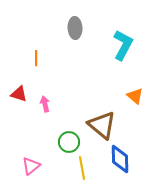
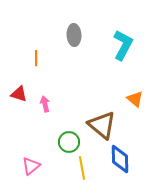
gray ellipse: moved 1 px left, 7 px down
orange triangle: moved 3 px down
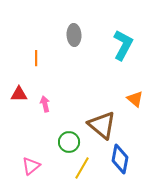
red triangle: rotated 18 degrees counterclockwise
blue diamond: rotated 12 degrees clockwise
yellow line: rotated 40 degrees clockwise
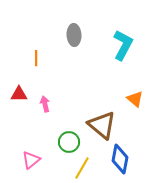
pink triangle: moved 6 px up
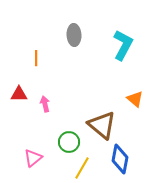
pink triangle: moved 2 px right, 2 px up
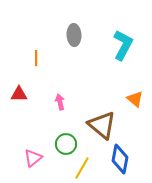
pink arrow: moved 15 px right, 2 px up
green circle: moved 3 px left, 2 px down
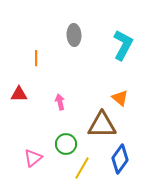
orange triangle: moved 15 px left, 1 px up
brown triangle: rotated 40 degrees counterclockwise
blue diamond: rotated 24 degrees clockwise
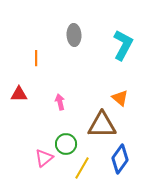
pink triangle: moved 11 px right
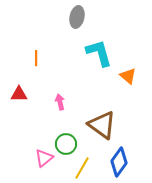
gray ellipse: moved 3 px right, 18 px up; rotated 15 degrees clockwise
cyan L-shape: moved 24 px left, 8 px down; rotated 44 degrees counterclockwise
orange triangle: moved 8 px right, 22 px up
brown triangle: rotated 36 degrees clockwise
blue diamond: moved 1 px left, 3 px down
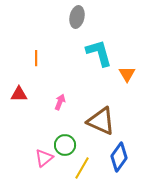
orange triangle: moved 1 px left, 2 px up; rotated 18 degrees clockwise
pink arrow: rotated 35 degrees clockwise
brown triangle: moved 1 px left, 4 px up; rotated 12 degrees counterclockwise
green circle: moved 1 px left, 1 px down
blue diamond: moved 5 px up
